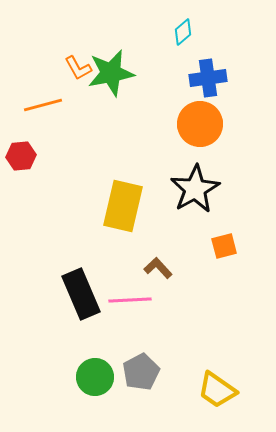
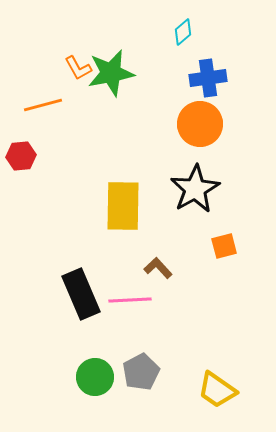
yellow rectangle: rotated 12 degrees counterclockwise
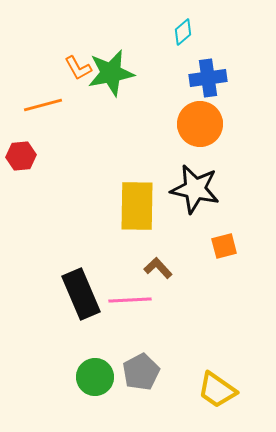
black star: rotated 30 degrees counterclockwise
yellow rectangle: moved 14 px right
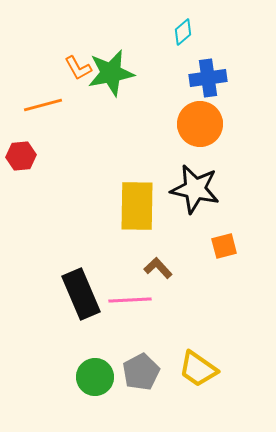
yellow trapezoid: moved 19 px left, 21 px up
